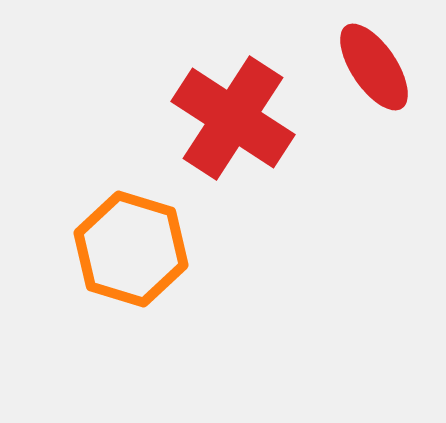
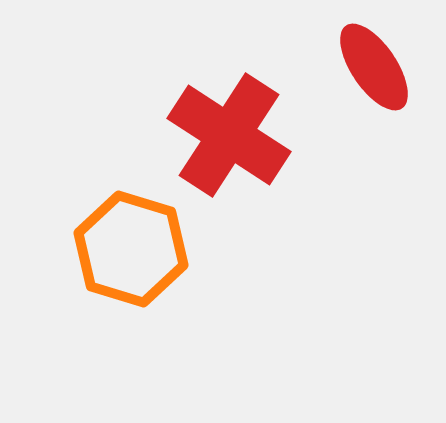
red cross: moved 4 px left, 17 px down
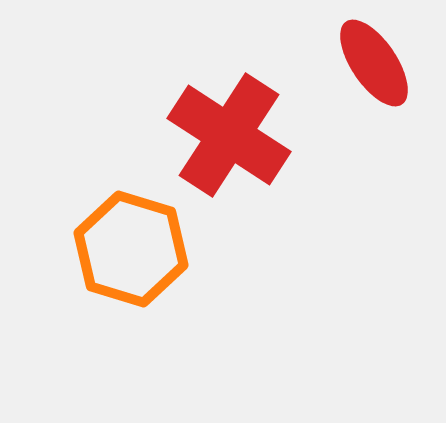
red ellipse: moved 4 px up
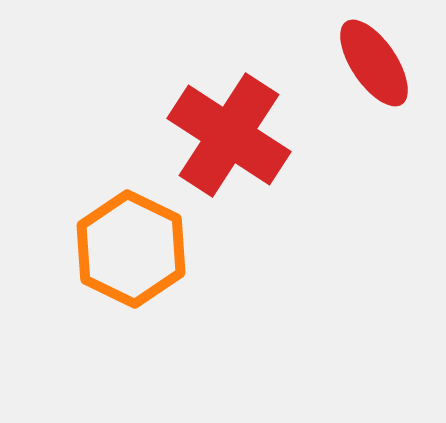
orange hexagon: rotated 9 degrees clockwise
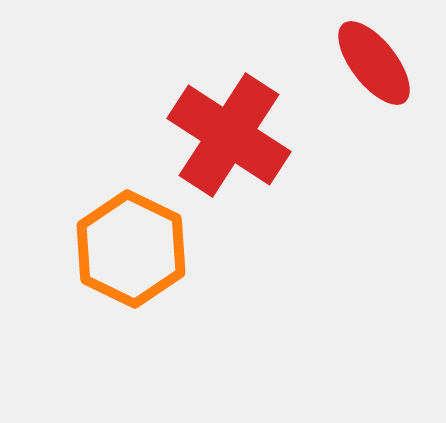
red ellipse: rotated 4 degrees counterclockwise
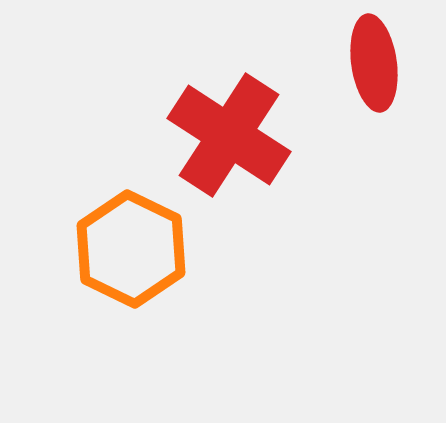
red ellipse: rotated 30 degrees clockwise
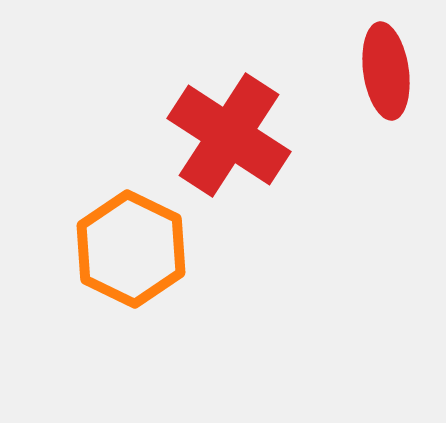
red ellipse: moved 12 px right, 8 px down
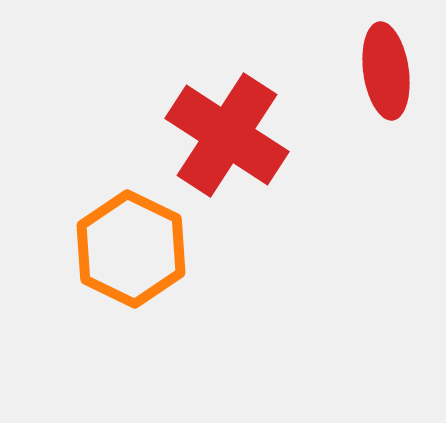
red cross: moved 2 px left
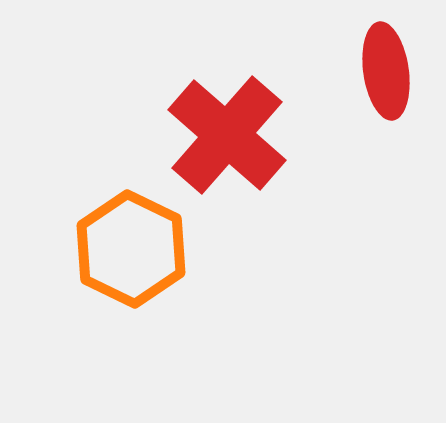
red cross: rotated 8 degrees clockwise
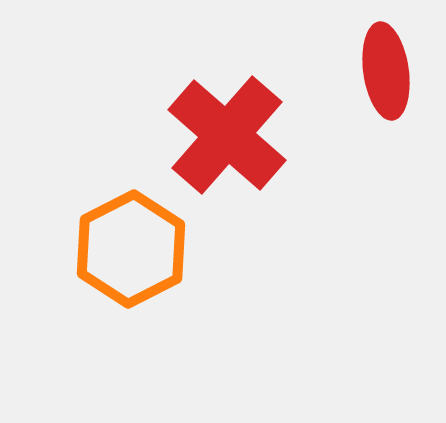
orange hexagon: rotated 7 degrees clockwise
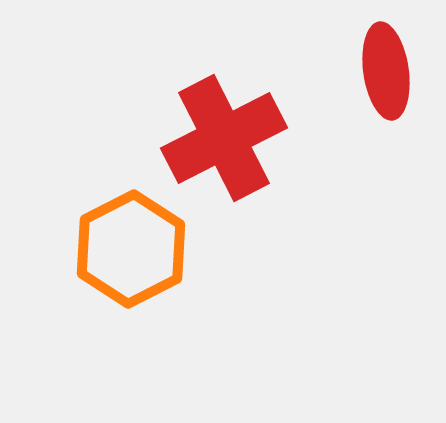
red cross: moved 3 px left, 3 px down; rotated 22 degrees clockwise
